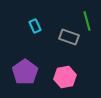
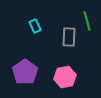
gray rectangle: rotated 72 degrees clockwise
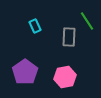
green line: rotated 18 degrees counterclockwise
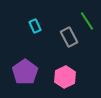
gray rectangle: rotated 30 degrees counterclockwise
pink hexagon: rotated 15 degrees counterclockwise
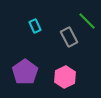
green line: rotated 12 degrees counterclockwise
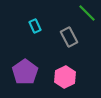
green line: moved 8 px up
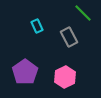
green line: moved 4 px left
cyan rectangle: moved 2 px right
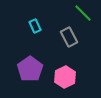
cyan rectangle: moved 2 px left
purple pentagon: moved 5 px right, 3 px up
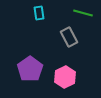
green line: rotated 30 degrees counterclockwise
cyan rectangle: moved 4 px right, 13 px up; rotated 16 degrees clockwise
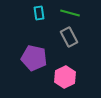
green line: moved 13 px left
purple pentagon: moved 4 px right, 11 px up; rotated 25 degrees counterclockwise
